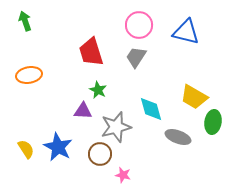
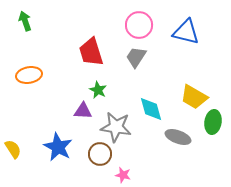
gray star: rotated 24 degrees clockwise
yellow semicircle: moved 13 px left
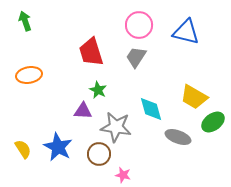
green ellipse: rotated 45 degrees clockwise
yellow semicircle: moved 10 px right
brown circle: moved 1 px left
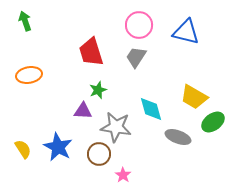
green star: rotated 24 degrees clockwise
pink star: rotated 21 degrees clockwise
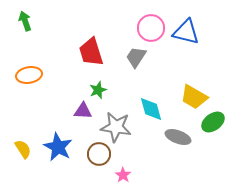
pink circle: moved 12 px right, 3 px down
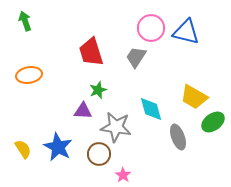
gray ellipse: rotated 50 degrees clockwise
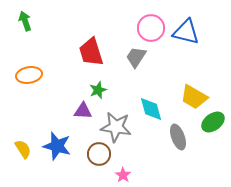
blue star: moved 1 px left, 1 px up; rotated 12 degrees counterclockwise
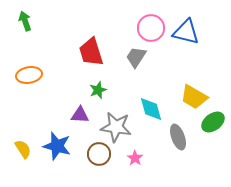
purple triangle: moved 3 px left, 4 px down
pink star: moved 12 px right, 17 px up
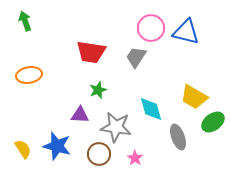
red trapezoid: rotated 64 degrees counterclockwise
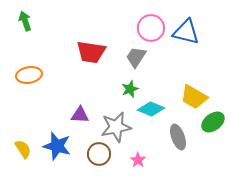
green star: moved 32 px right, 1 px up
cyan diamond: rotated 52 degrees counterclockwise
gray star: rotated 20 degrees counterclockwise
pink star: moved 3 px right, 2 px down
